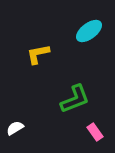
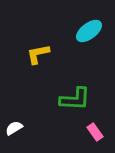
green L-shape: rotated 24 degrees clockwise
white semicircle: moved 1 px left
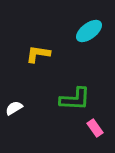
yellow L-shape: rotated 20 degrees clockwise
white semicircle: moved 20 px up
pink rectangle: moved 4 px up
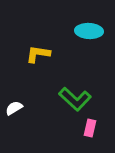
cyan ellipse: rotated 40 degrees clockwise
green L-shape: rotated 40 degrees clockwise
pink rectangle: moved 5 px left; rotated 48 degrees clockwise
